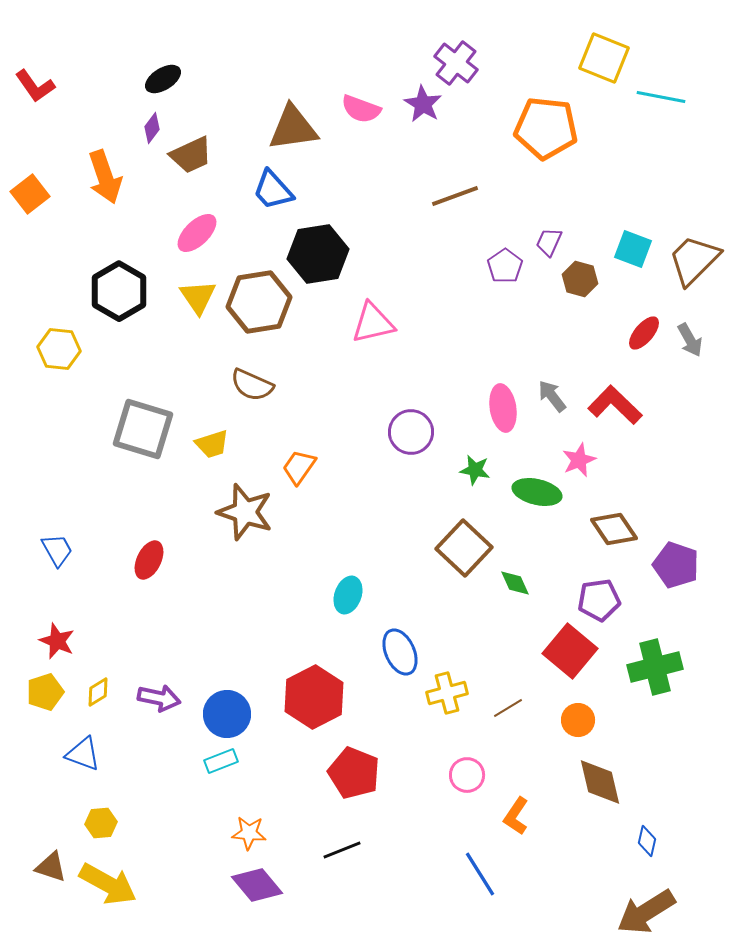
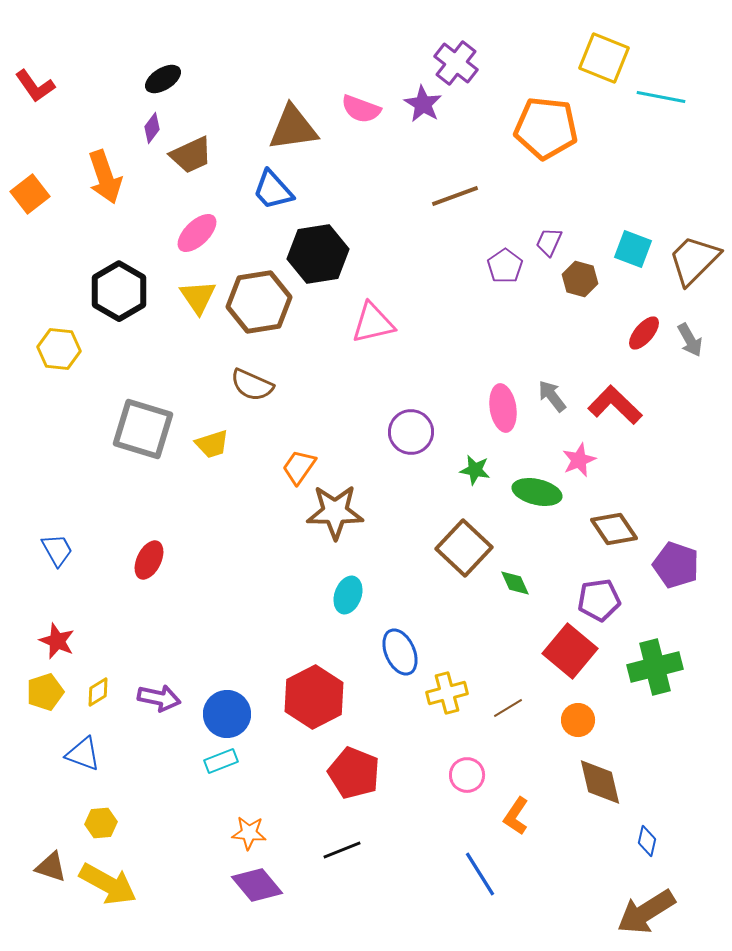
brown star at (245, 512): moved 90 px right; rotated 18 degrees counterclockwise
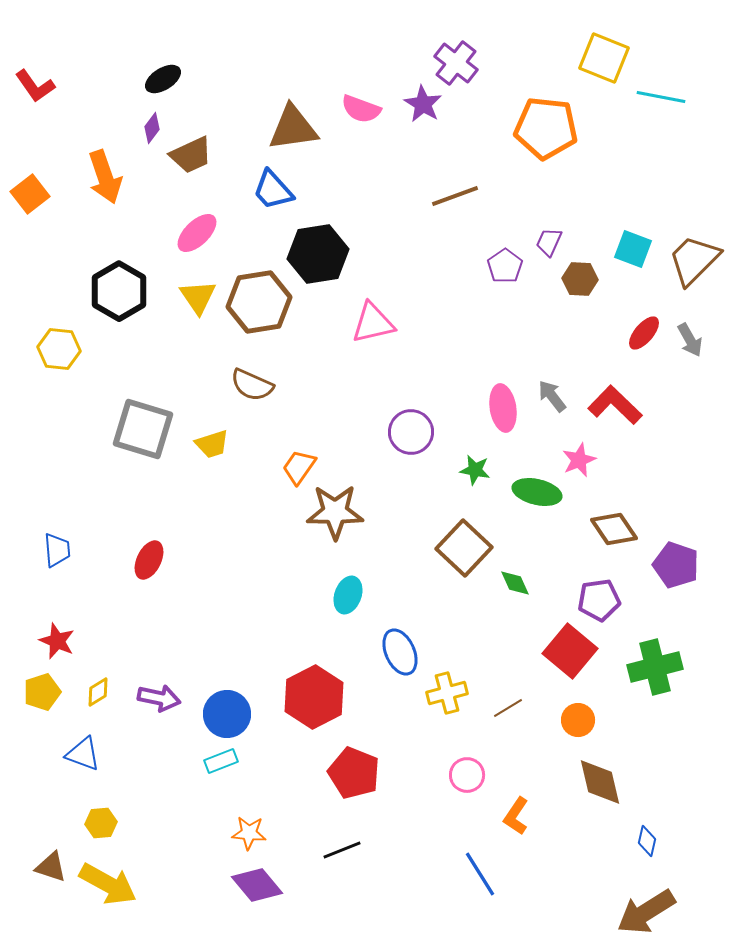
brown hexagon at (580, 279): rotated 12 degrees counterclockwise
blue trapezoid at (57, 550): rotated 24 degrees clockwise
yellow pentagon at (45, 692): moved 3 px left
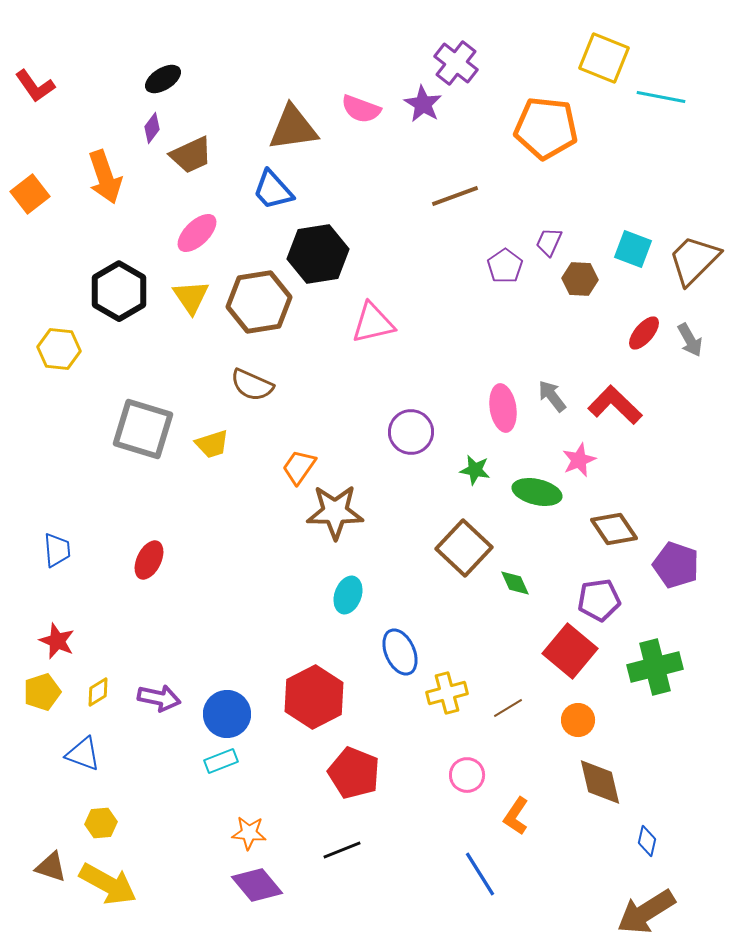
yellow triangle at (198, 297): moved 7 px left
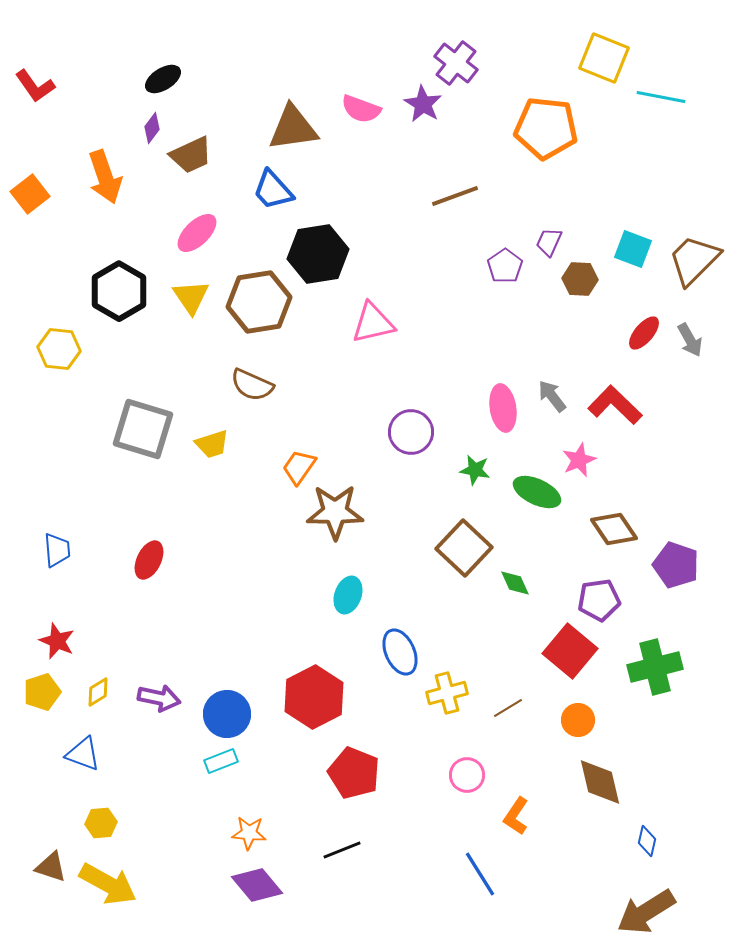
green ellipse at (537, 492): rotated 12 degrees clockwise
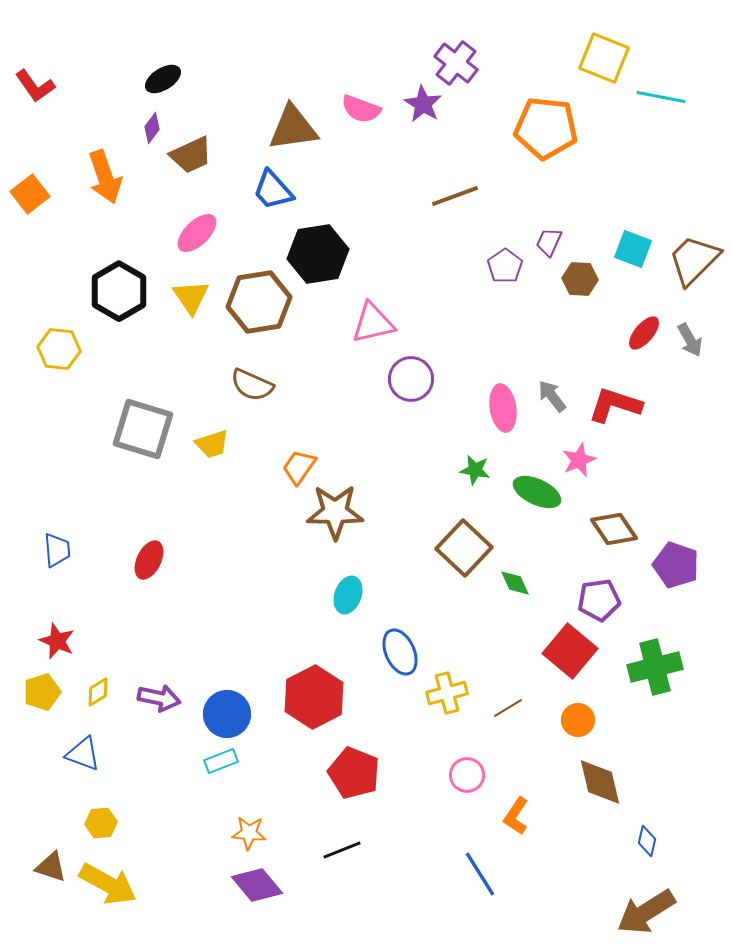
red L-shape at (615, 405): rotated 26 degrees counterclockwise
purple circle at (411, 432): moved 53 px up
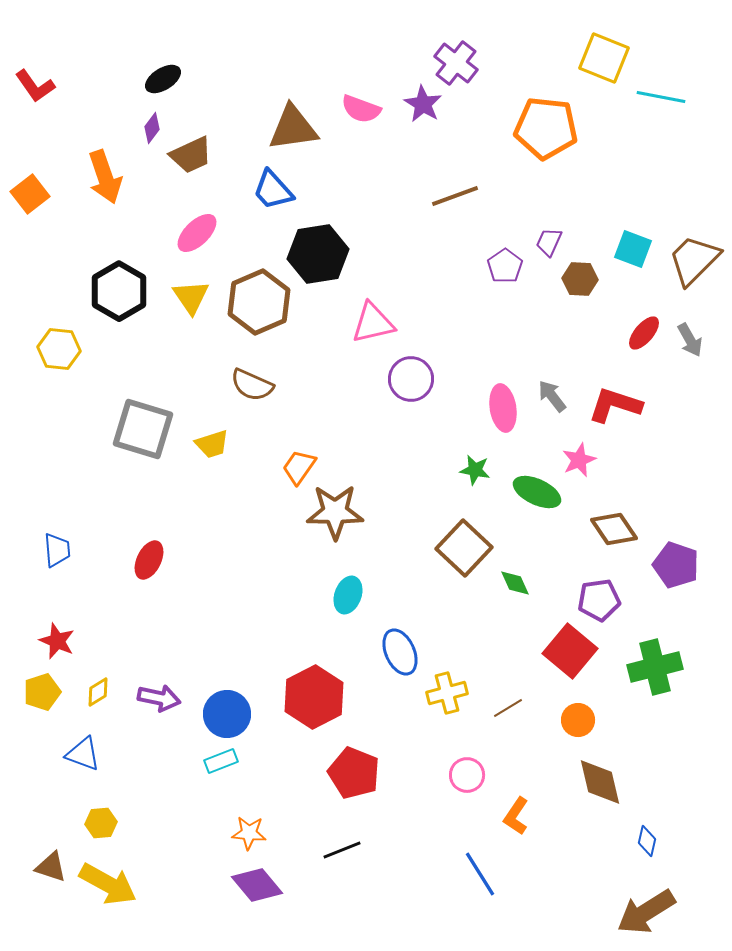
brown hexagon at (259, 302): rotated 14 degrees counterclockwise
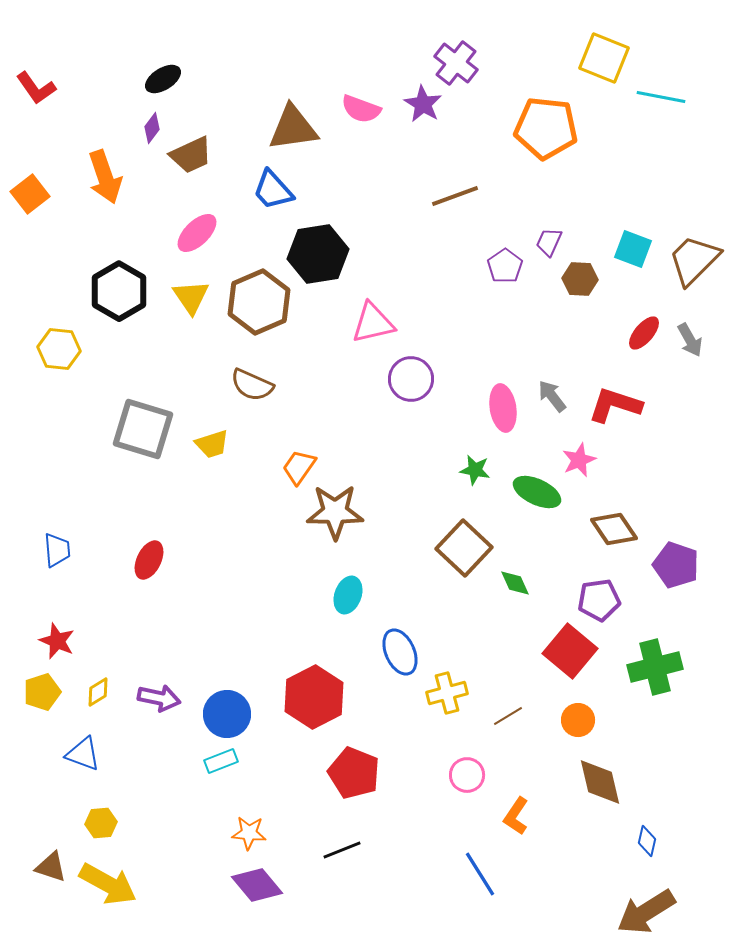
red L-shape at (35, 86): moved 1 px right, 2 px down
brown line at (508, 708): moved 8 px down
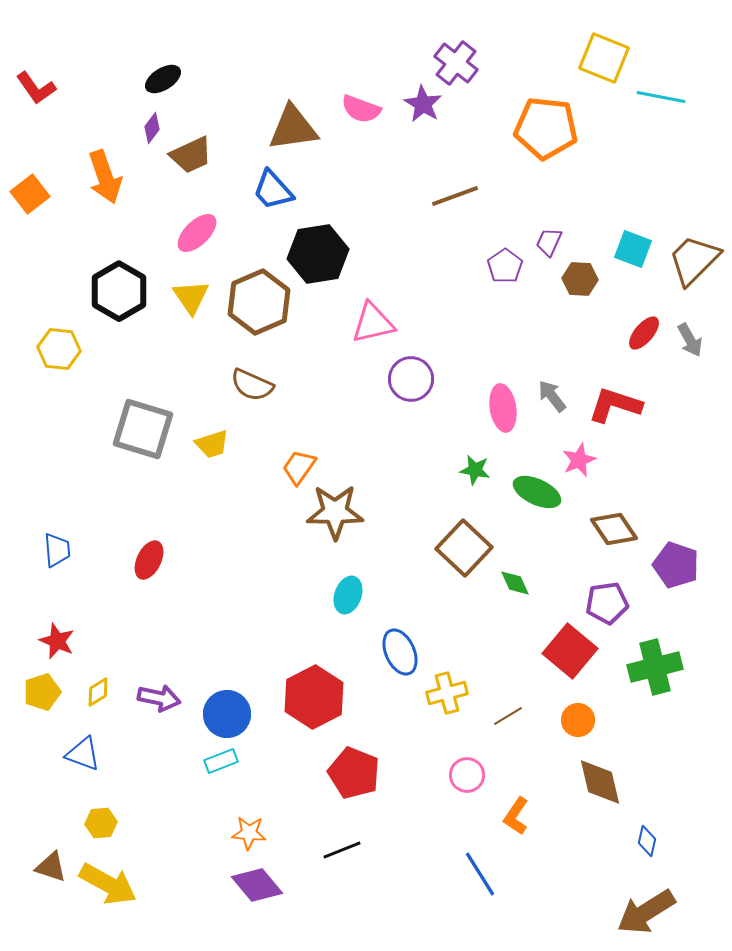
purple pentagon at (599, 600): moved 8 px right, 3 px down
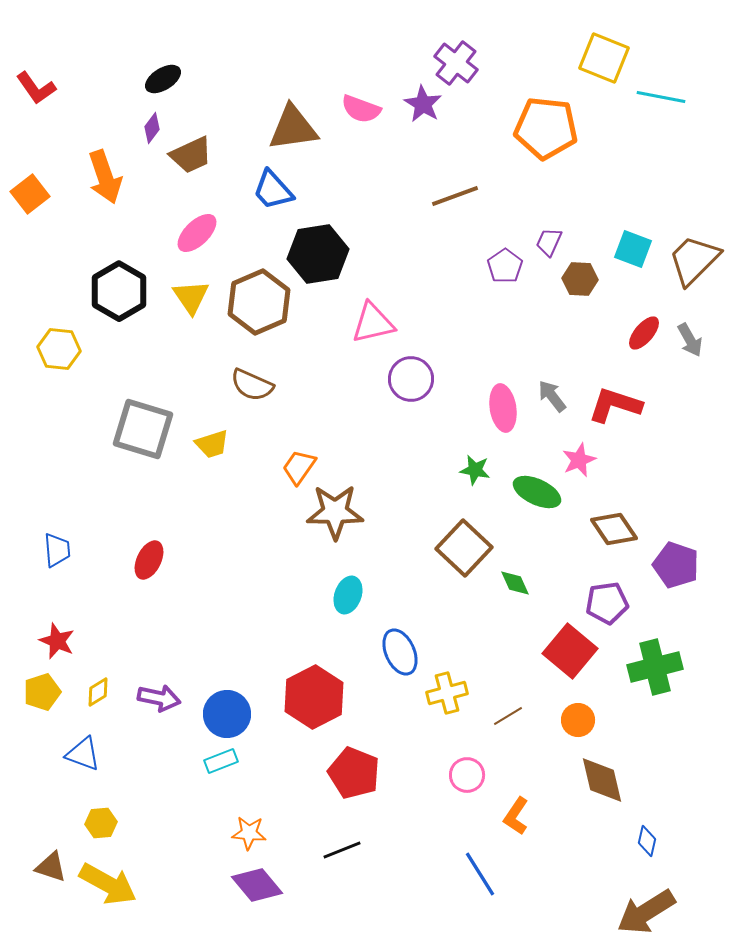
brown diamond at (600, 782): moved 2 px right, 2 px up
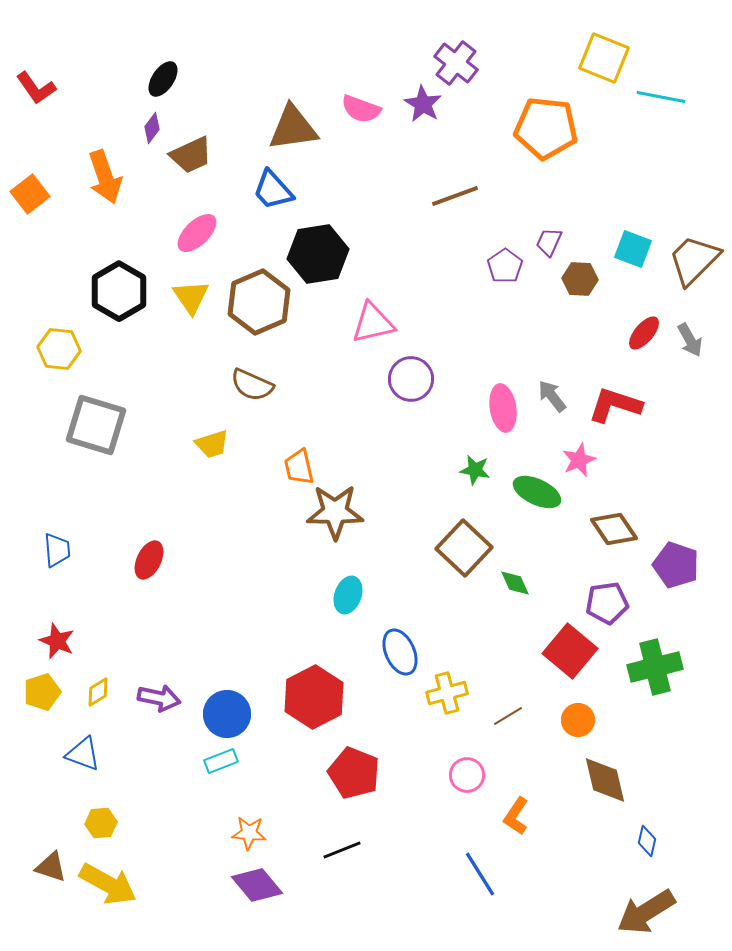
black ellipse at (163, 79): rotated 24 degrees counterclockwise
gray square at (143, 429): moved 47 px left, 4 px up
orange trapezoid at (299, 467): rotated 48 degrees counterclockwise
brown diamond at (602, 780): moved 3 px right
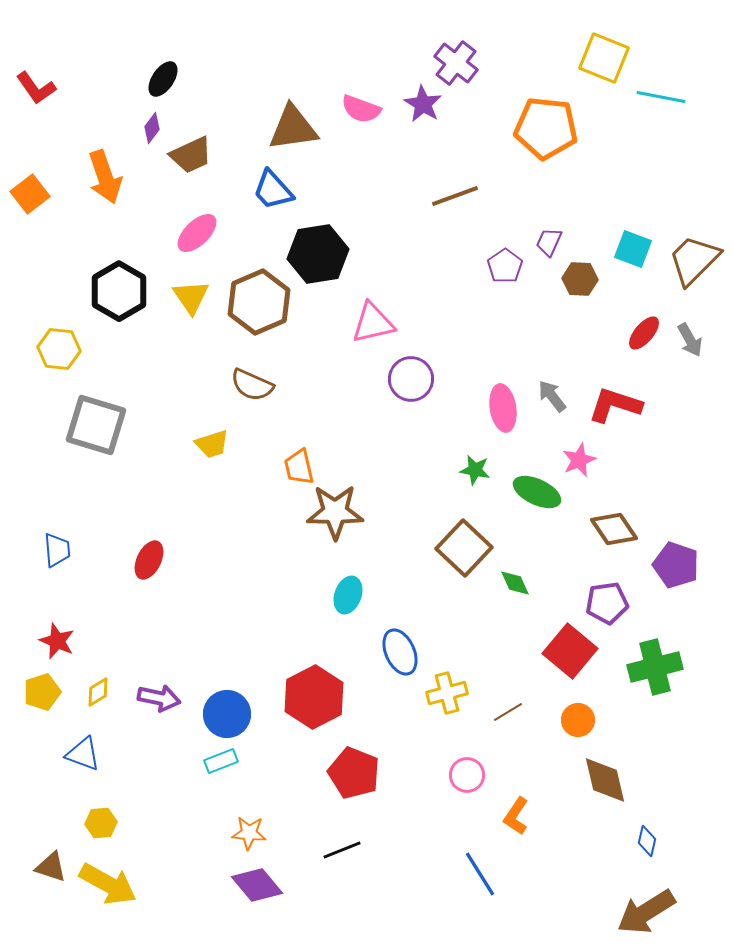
brown line at (508, 716): moved 4 px up
